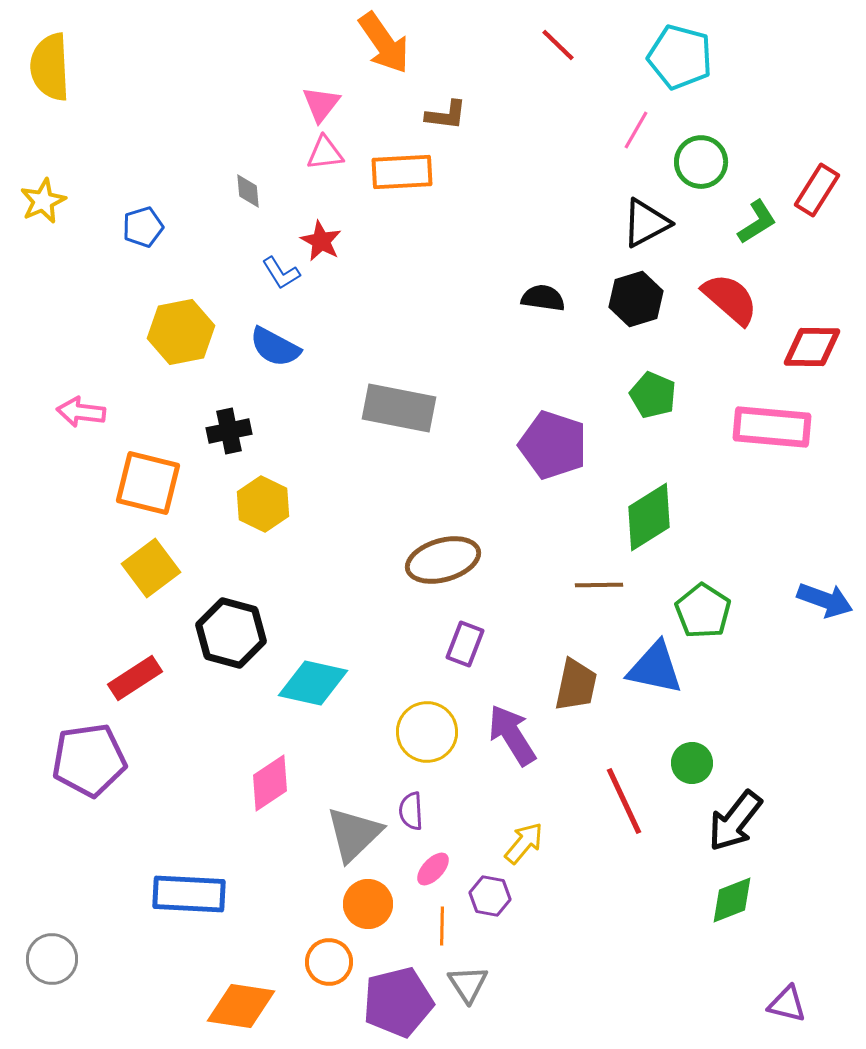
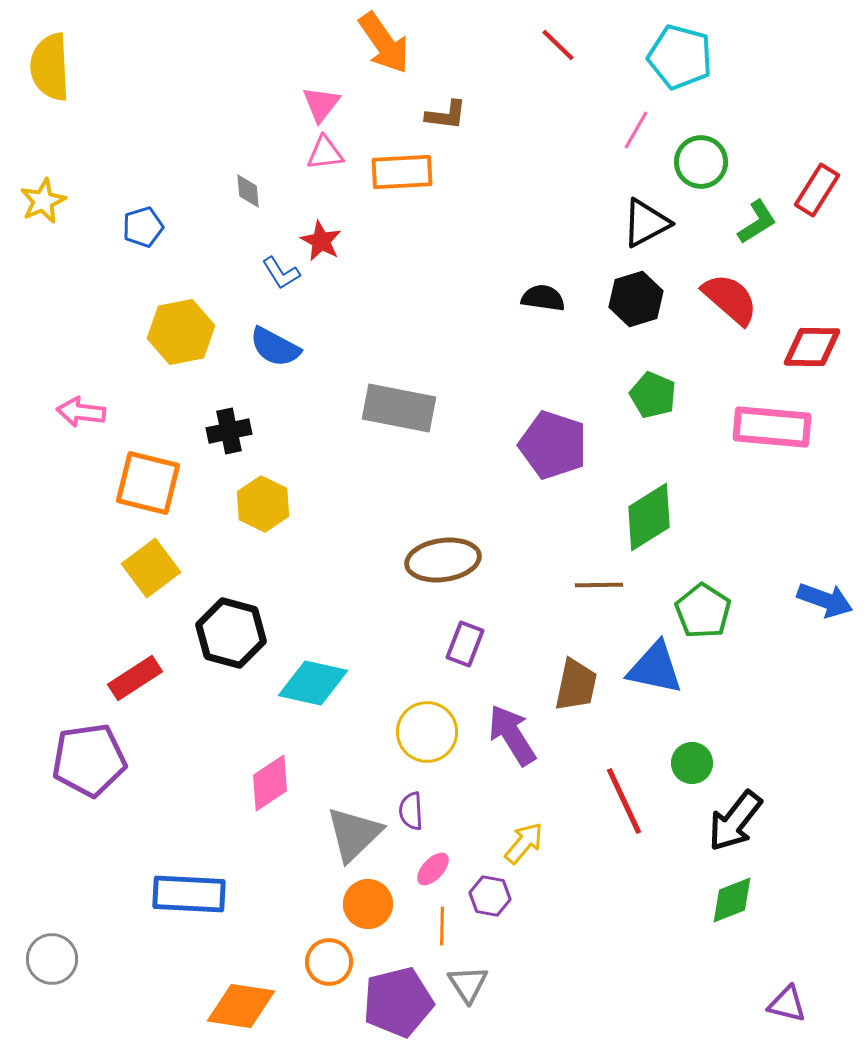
brown ellipse at (443, 560): rotated 8 degrees clockwise
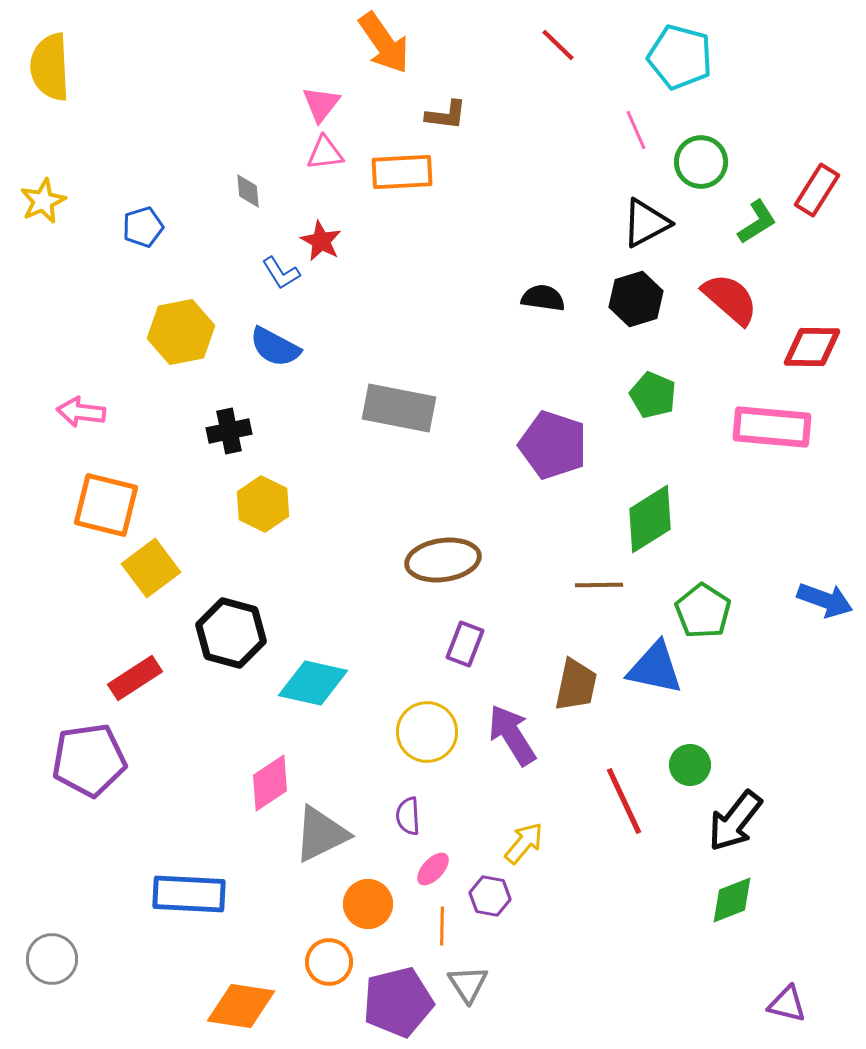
pink line at (636, 130): rotated 54 degrees counterclockwise
orange square at (148, 483): moved 42 px left, 22 px down
green diamond at (649, 517): moved 1 px right, 2 px down
green circle at (692, 763): moved 2 px left, 2 px down
purple semicircle at (411, 811): moved 3 px left, 5 px down
gray triangle at (354, 834): moved 33 px left; rotated 18 degrees clockwise
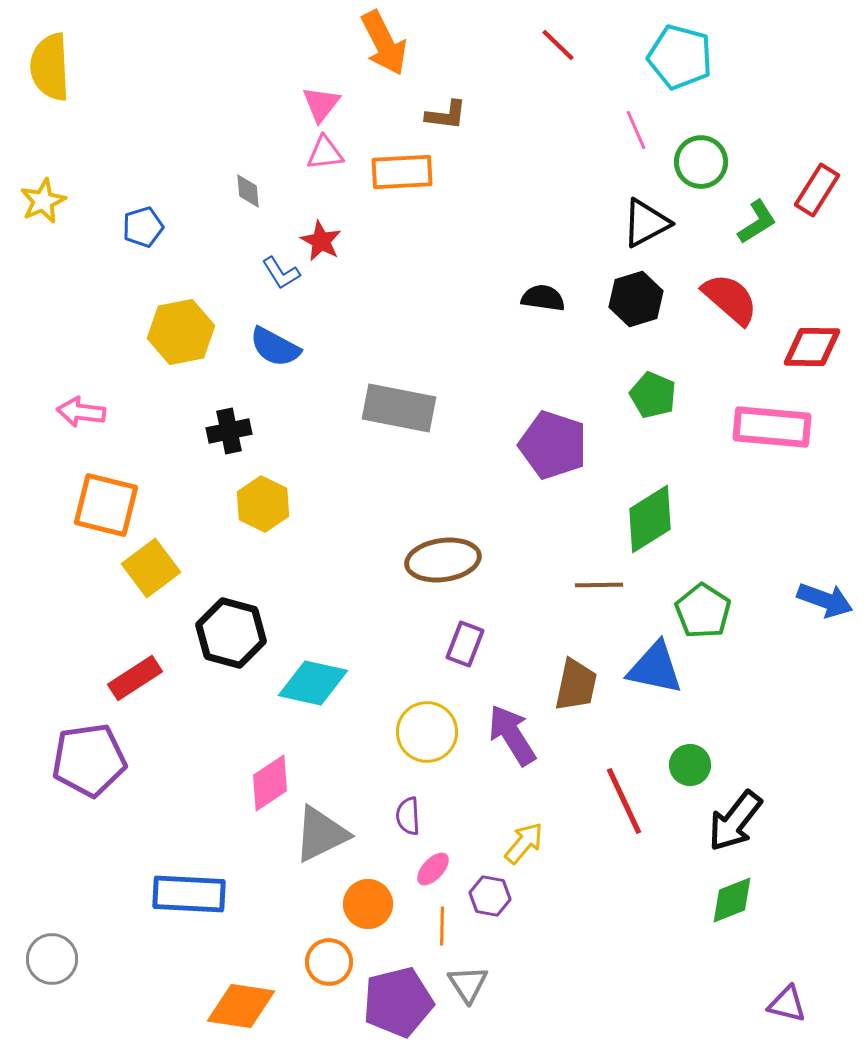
orange arrow at (384, 43): rotated 8 degrees clockwise
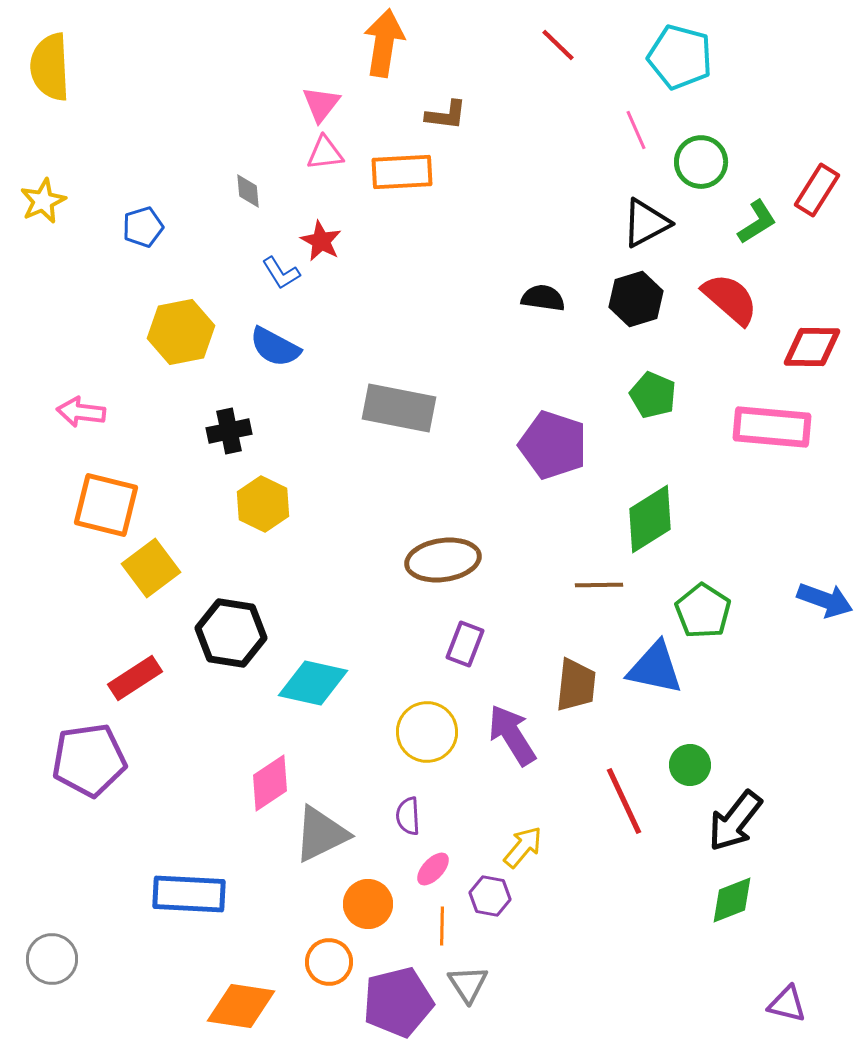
orange arrow at (384, 43): rotated 144 degrees counterclockwise
black hexagon at (231, 633): rotated 6 degrees counterclockwise
brown trapezoid at (576, 685): rotated 6 degrees counterclockwise
yellow arrow at (524, 843): moved 1 px left, 4 px down
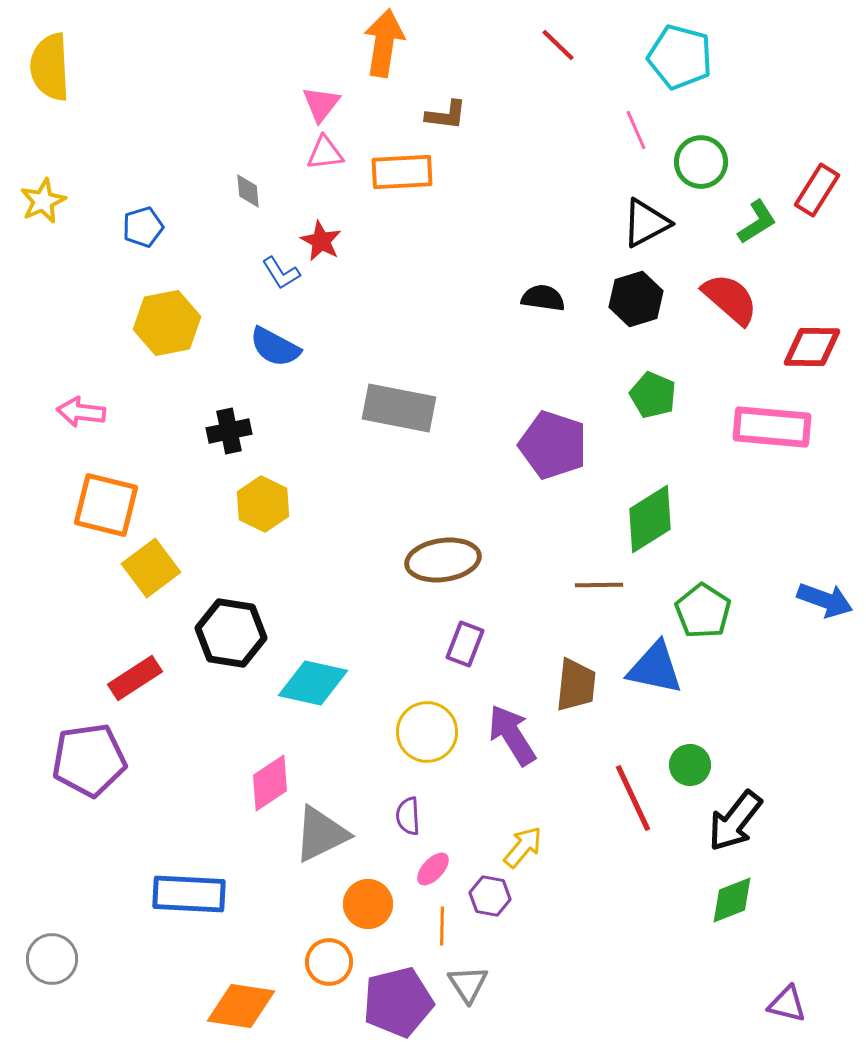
yellow hexagon at (181, 332): moved 14 px left, 9 px up
red line at (624, 801): moved 9 px right, 3 px up
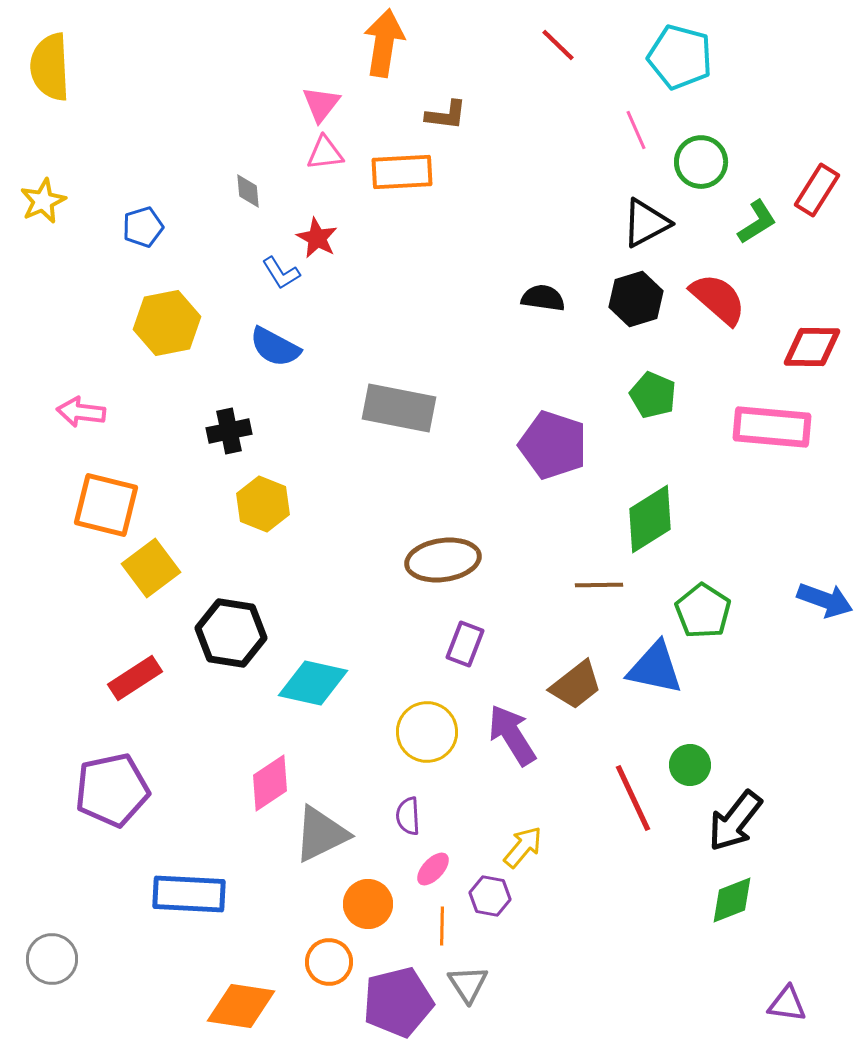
red star at (321, 241): moved 4 px left, 3 px up
red semicircle at (730, 299): moved 12 px left
yellow hexagon at (263, 504): rotated 4 degrees counterclockwise
brown trapezoid at (576, 685): rotated 46 degrees clockwise
purple pentagon at (89, 760): moved 23 px right, 30 px down; rotated 4 degrees counterclockwise
purple triangle at (787, 1004): rotated 6 degrees counterclockwise
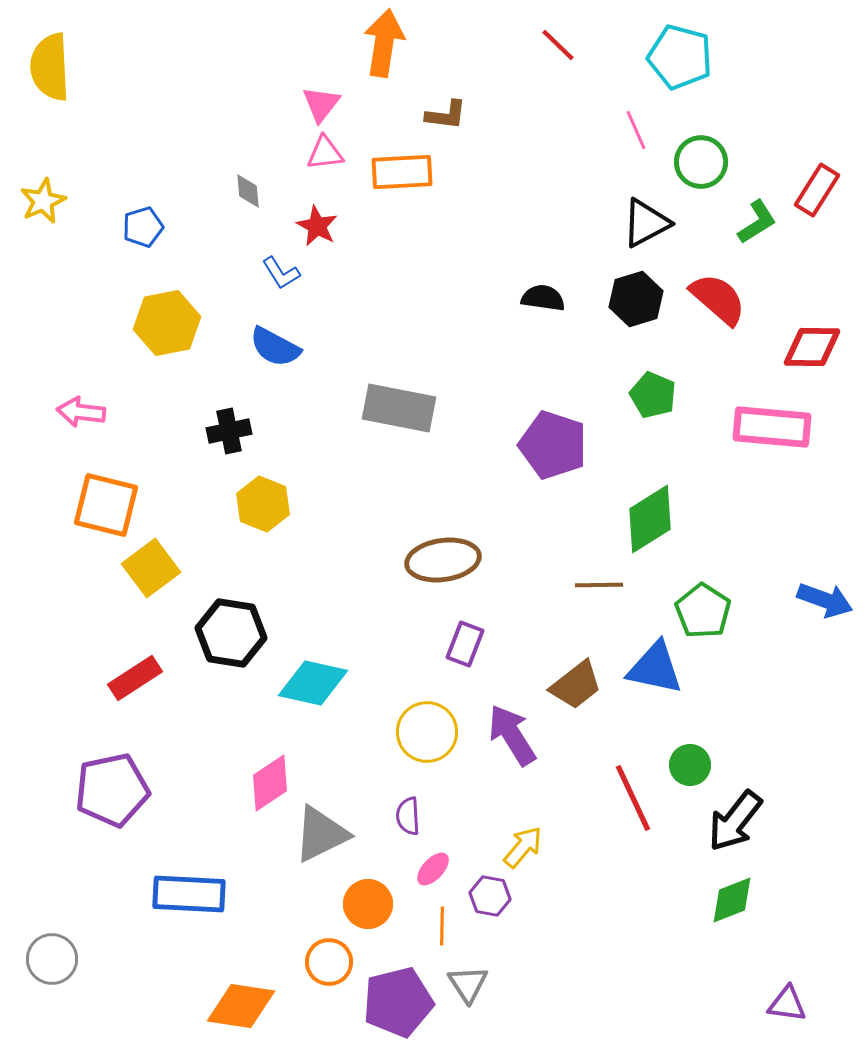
red star at (317, 238): moved 12 px up
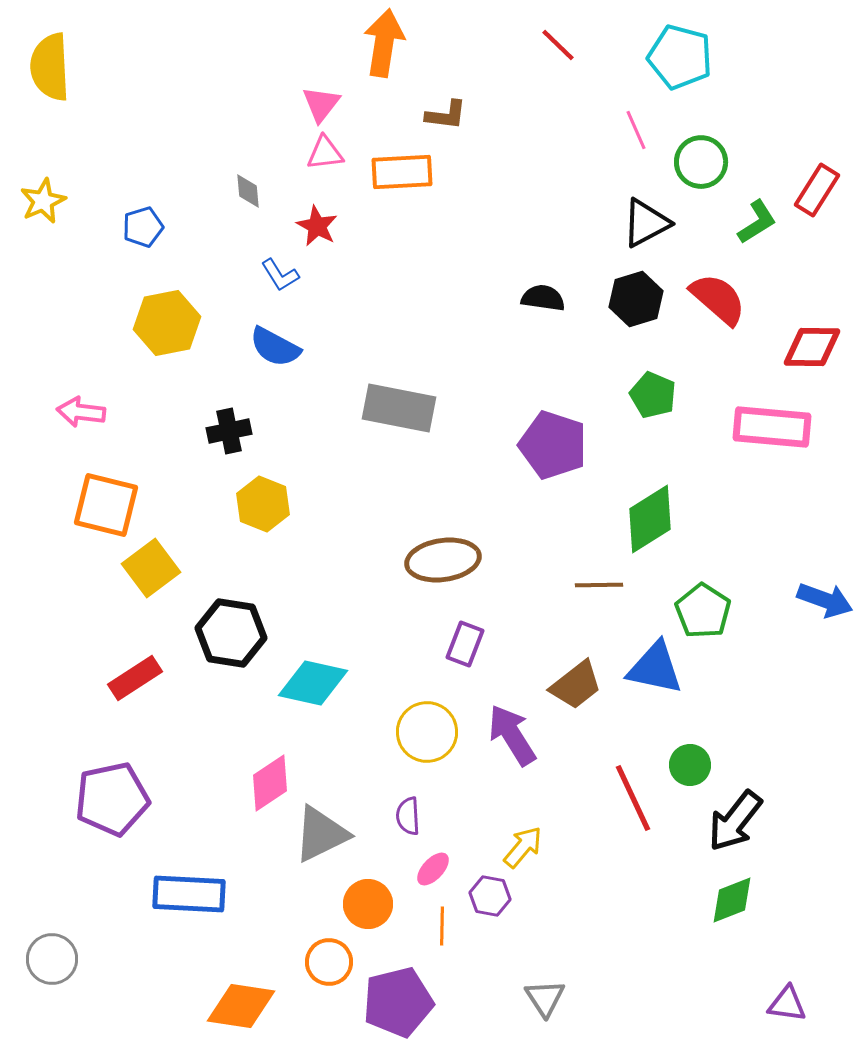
blue L-shape at (281, 273): moved 1 px left, 2 px down
purple pentagon at (112, 790): moved 9 px down
gray triangle at (468, 984): moved 77 px right, 14 px down
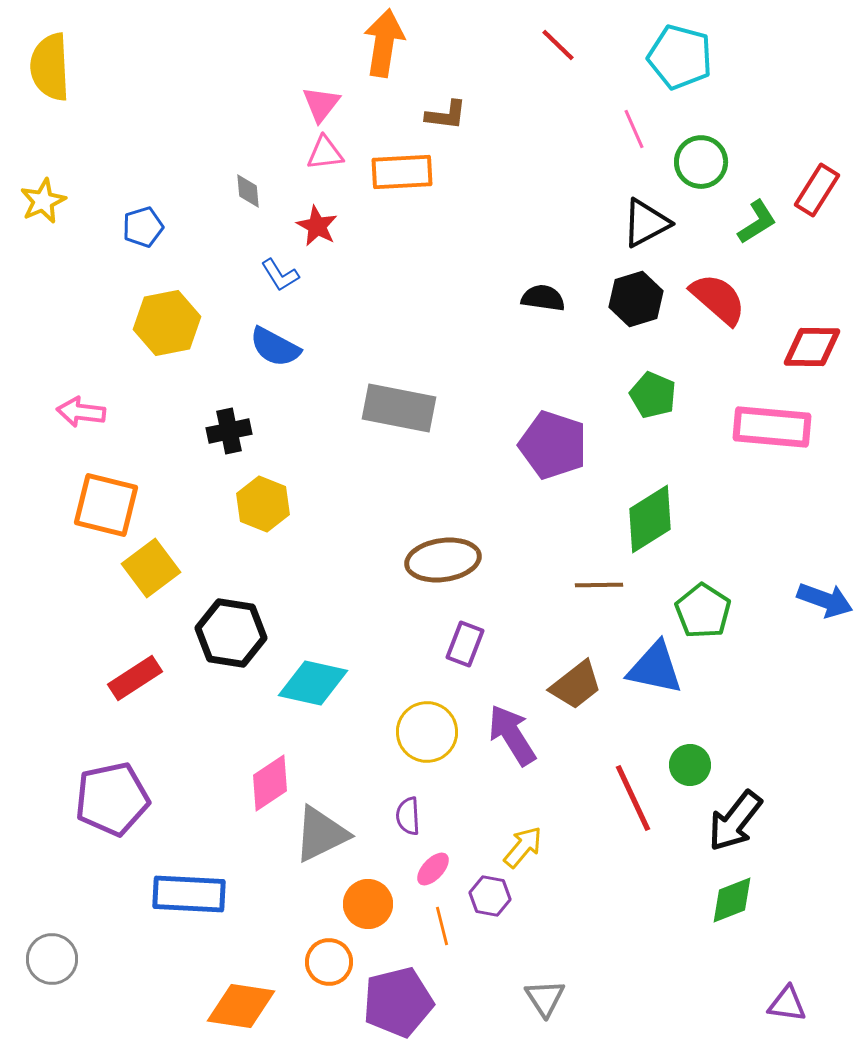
pink line at (636, 130): moved 2 px left, 1 px up
orange line at (442, 926): rotated 15 degrees counterclockwise
